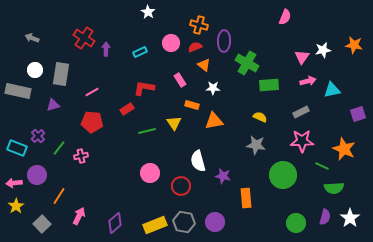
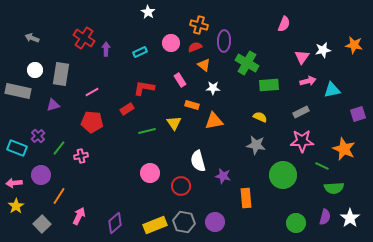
pink semicircle at (285, 17): moved 1 px left, 7 px down
purple circle at (37, 175): moved 4 px right
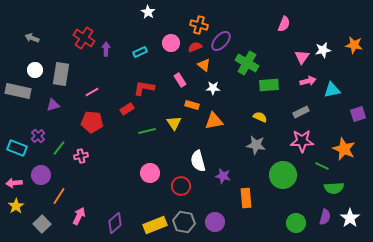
purple ellipse at (224, 41): moved 3 px left; rotated 40 degrees clockwise
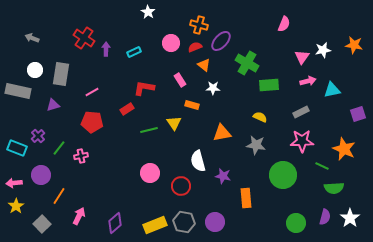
cyan rectangle at (140, 52): moved 6 px left
orange triangle at (214, 121): moved 8 px right, 12 px down
green line at (147, 131): moved 2 px right, 1 px up
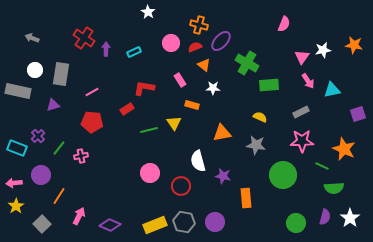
pink arrow at (308, 81): rotated 70 degrees clockwise
purple diamond at (115, 223): moved 5 px left, 2 px down; rotated 65 degrees clockwise
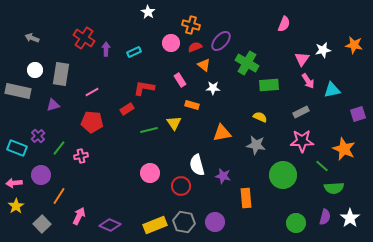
orange cross at (199, 25): moved 8 px left
pink triangle at (302, 57): moved 2 px down
white semicircle at (198, 161): moved 1 px left, 4 px down
green line at (322, 166): rotated 16 degrees clockwise
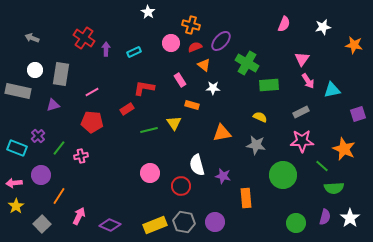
white star at (323, 50): moved 23 px up
